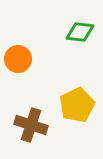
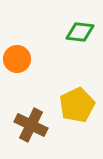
orange circle: moved 1 px left
brown cross: rotated 8 degrees clockwise
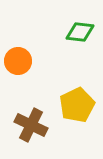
orange circle: moved 1 px right, 2 px down
